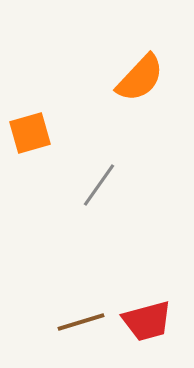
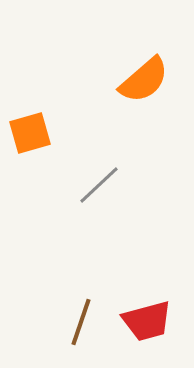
orange semicircle: moved 4 px right, 2 px down; rotated 6 degrees clockwise
gray line: rotated 12 degrees clockwise
brown line: rotated 54 degrees counterclockwise
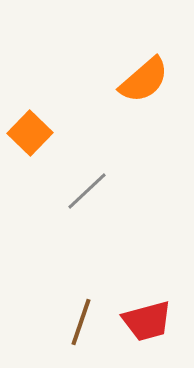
orange square: rotated 30 degrees counterclockwise
gray line: moved 12 px left, 6 px down
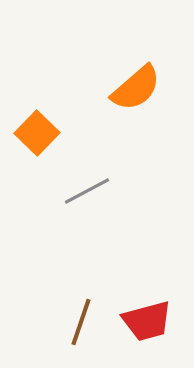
orange semicircle: moved 8 px left, 8 px down
orange square: moved 7 px right
gray line: rotated 15 degrees clockwise
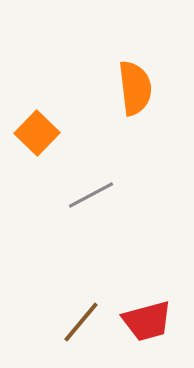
orange semicircle: moved 1 px left; rotated 56 degrees counterclockwise
gray line: moved 4 px right, 4 px down
brown line: rotated 21 degrees clockwise
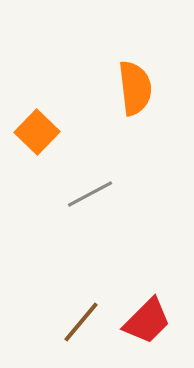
orange square: moved 1 px up
gray line: moved 1 px left, 1 px up
red trapezoid: rotated 30 degrees counterclockwise
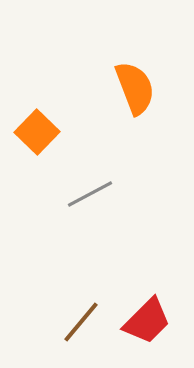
orange semicircle: rotated 14 degrees counterclockwise
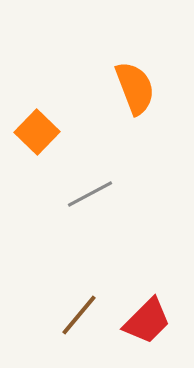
brown line: moved 2 px left, 7 px up
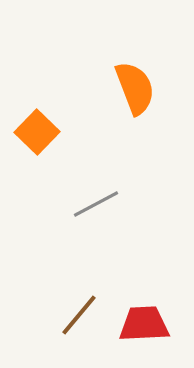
gray line: moved 6 px right, 10 px down
red trapezoid: moved 3 px left, 3 px down; rotated 138 degrees counterclockwise
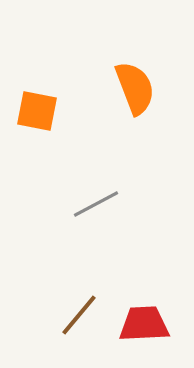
orange square: moved 21 px up; rotated 33 degrees counterclockwise
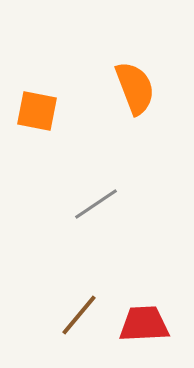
gray line: rotated 6 degrees counterclockwise
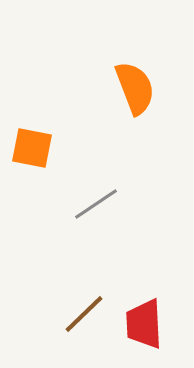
orange square: moved 5 px left, 37 px down
brown line: moved 5 px right, 1 px up; rotated 6 degrees clockwise
red trapezoid: rotated 90 degrees counterclockwise
